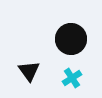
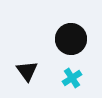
black triangle: moved 2 px left
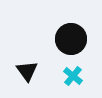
cyan cross: moved 1 px right, 2 px up; rotated 18 degrees counterclockwise
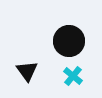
black circle: moved 2 px left, 2 px down
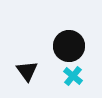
black circle: moved 5 px down
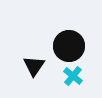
black triangle: moved 7 px right, 5 px up; rotated 10 degrees clockwise
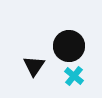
cyan cross: moved 1 px right
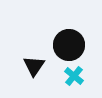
black circle: moved 1 px up
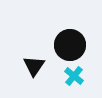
black circle: moved 1 px right
